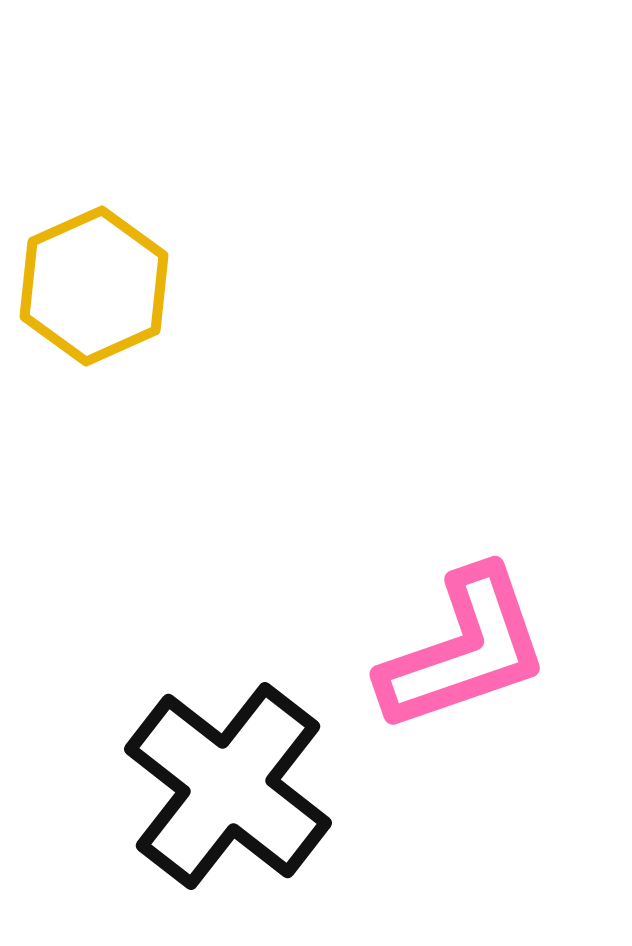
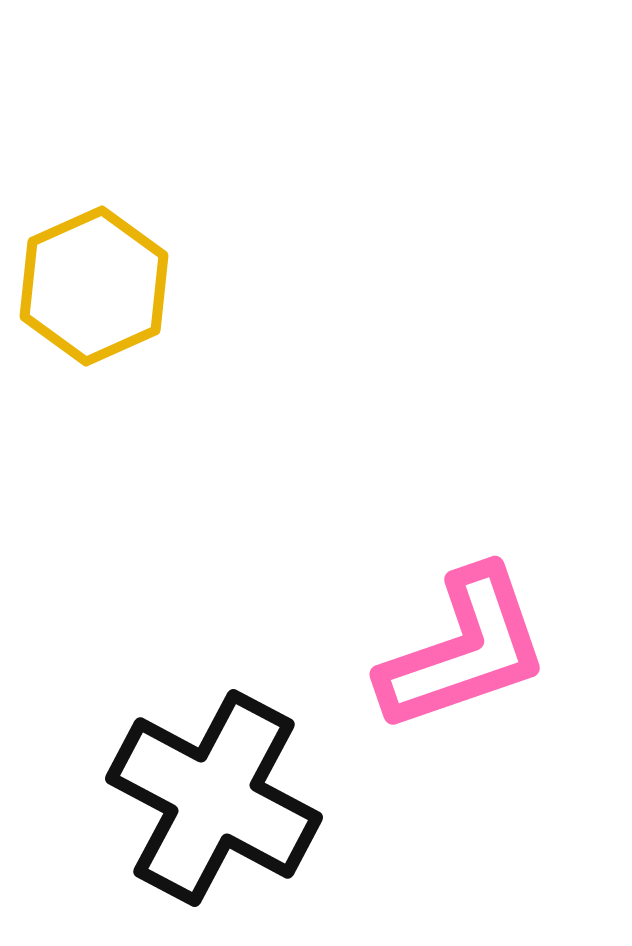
black cross: moved 14 px left, 12 px down; rotated 10 degrees counterclockwise
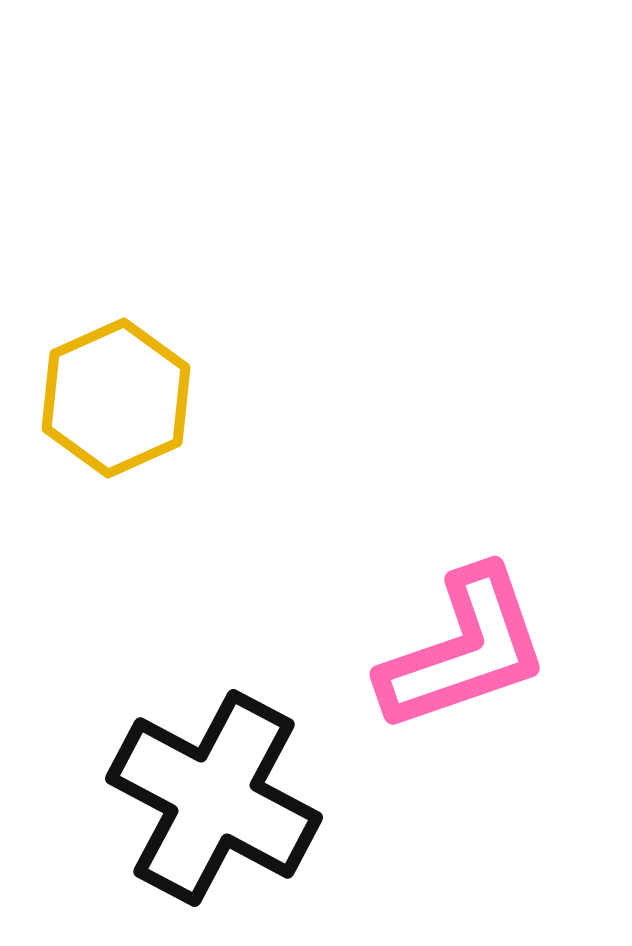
yellow hexagon: moved 22 px right, 112 px down
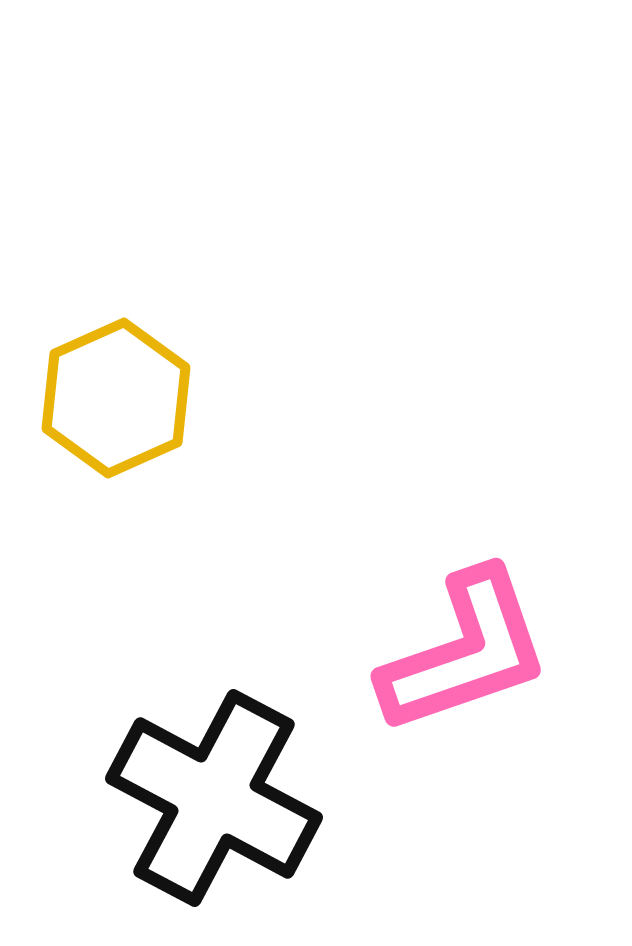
pink L-shape: moved 1 px right, 2 px down
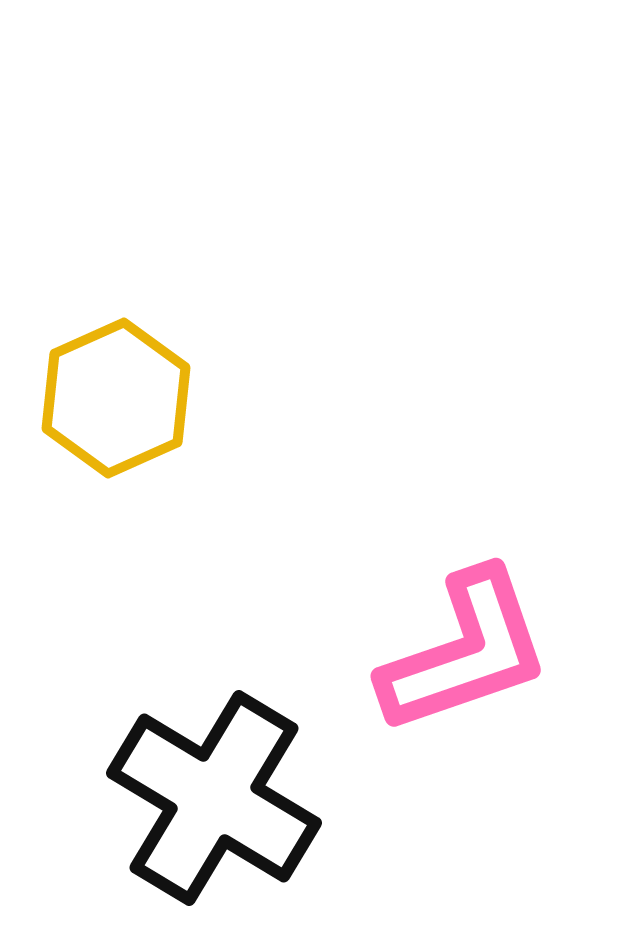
black cross: rotated 3 degrees clockwise
